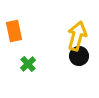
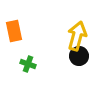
green cross: rotated 28 degrees counterclockwise
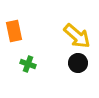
yellow arrow: rotated 116 degrees clockwise
black circle: moved 1 px left, 7 px down
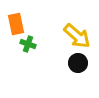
orange rectangle: moved 2 px right, 7 px up
green cross: moved 20 px up
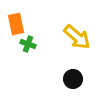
yellow arrow: moved 1 px down
black circle: moved 5 px left, 16 px down
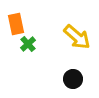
green cross: rotated 28 degrees clockwise
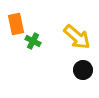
green cross: moved 5 px right, 3 px up; rotated 21 degrees counterclockwise
black circle: moved 10 px right, 9 px up
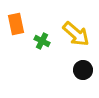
yellow arrow: moved 1 px left, 3 px up
green cross: moved 9 px right
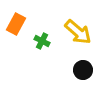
orange rectangle: rotated 40 degrees clockwise
yellow arrow: moved 2 px right, 2 px up
